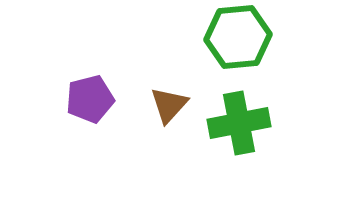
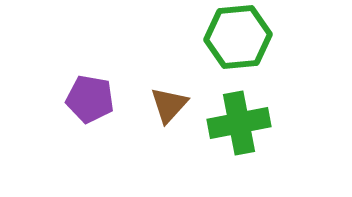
purple pentagon: rotated 24 degrees clockwise
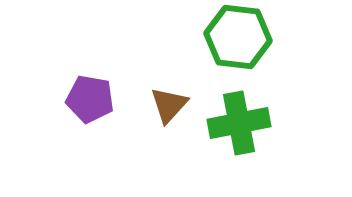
green hexagon: rotated 12 degrees clockwise
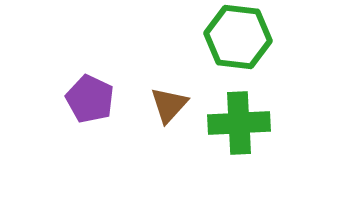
purple pentagon: rotated 15 degrees clockwise
green cross: rotated 8 degrees clockwise
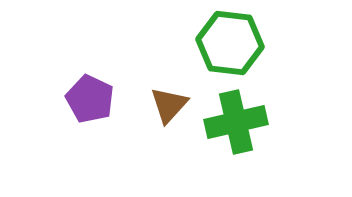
green hexagon: moved 8 px left, 6 px down
green cross: moved 3 px left, 1 px up; rotated 10 degrees counterclockwise
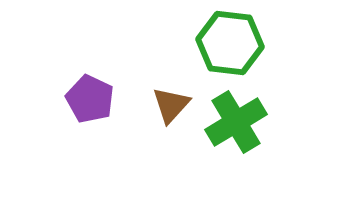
brown triangle: moved 2 px right
green cross: rotated 18 degrees counterclockwise
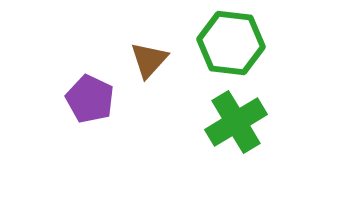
green hexagon: moved 1 px right
brown triangle: moved 22 px left, 45 px up
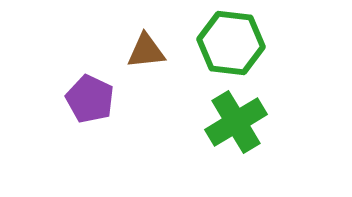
brown triangle: moved 3 px left, 9 px up; rotated 42 degrees clockwise
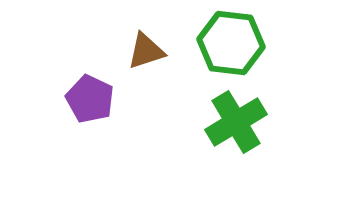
brown triangle: rotated 12 degrees counterclockwise
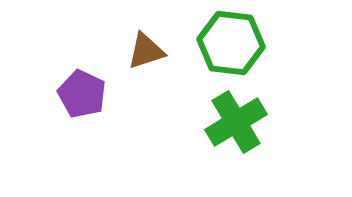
purple pentagon: moved 8 px left, 5 px up
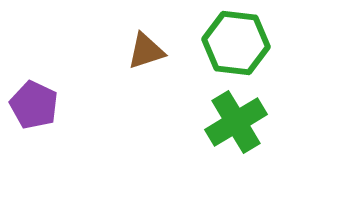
green hexagon: moved 5 px right
purple pentagon: moved 48 px left, 11 px down
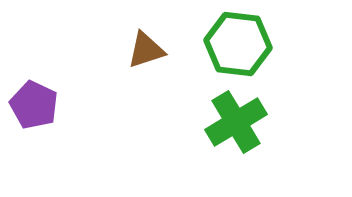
green hexagon: moved 2 px right, 1 px down
brown triangle: moved 1 px up
